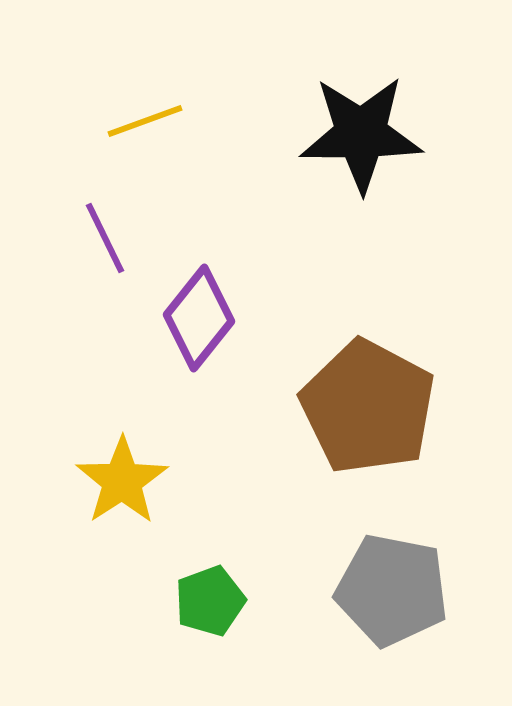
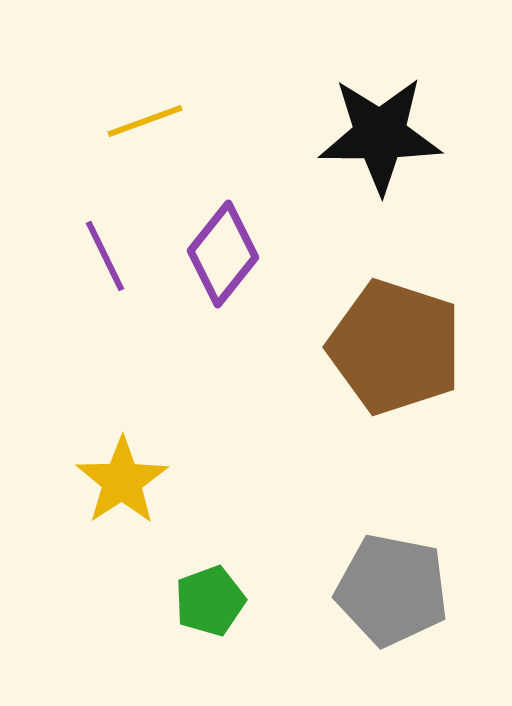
black star: moved 19 px right, 1 px down
purple line: moved 18 px down
purple diamond: moved 24 px right, 64 px up
brown pentagon: moved 27 px right, 60 px up; rotated 10 degrees counterclockwise
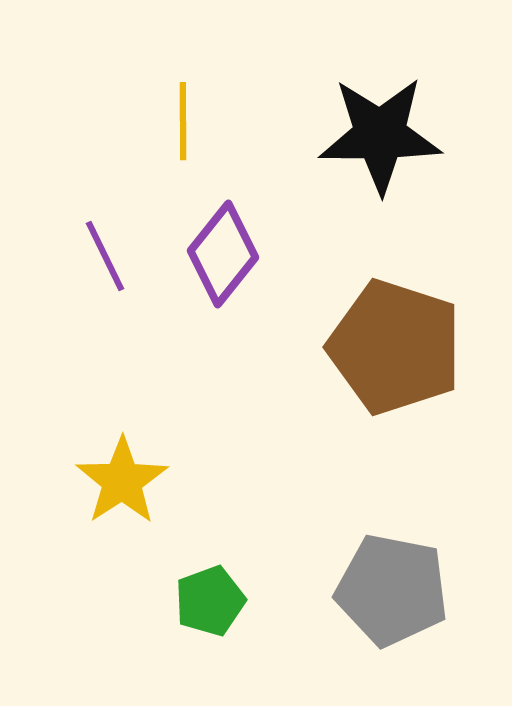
yellow line: moved 38 px right; rotated 70 degrees counterclockwise
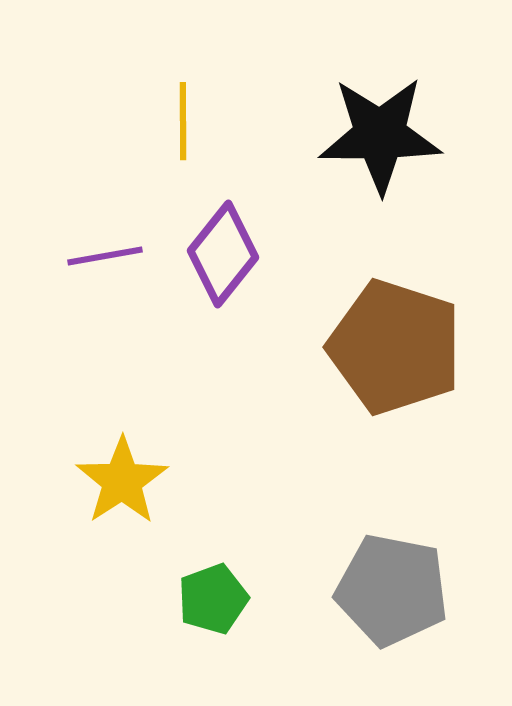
purple line: rotated 74 degrees counterclockwise
green pentagon: moved 3 px right, 2 px up
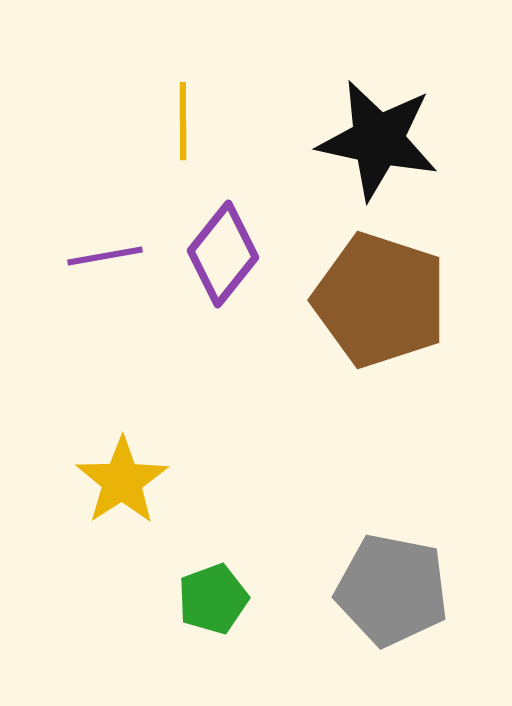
black star: moved 2 px left, 5 px down; rotated 12 degrees clockwise
brown pentagon: moved 15 px left, 47 px up
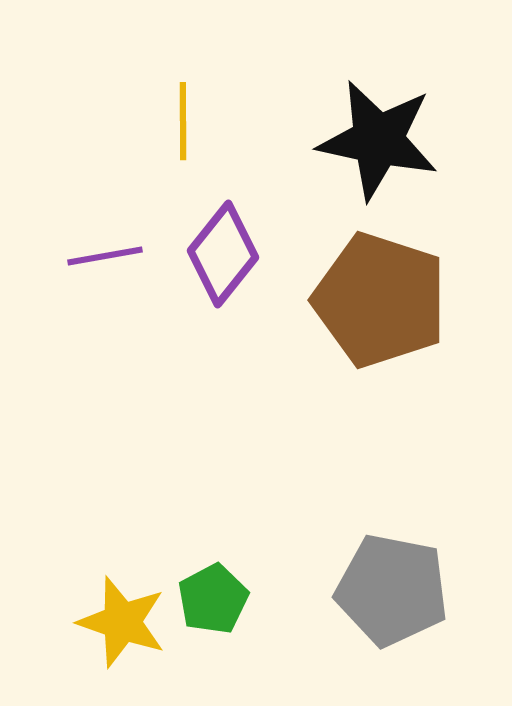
yellow star: moved 141 px down; rotated 20 degrees counterclockwise
green pentagon: rotated 8 degrees counterclockwise
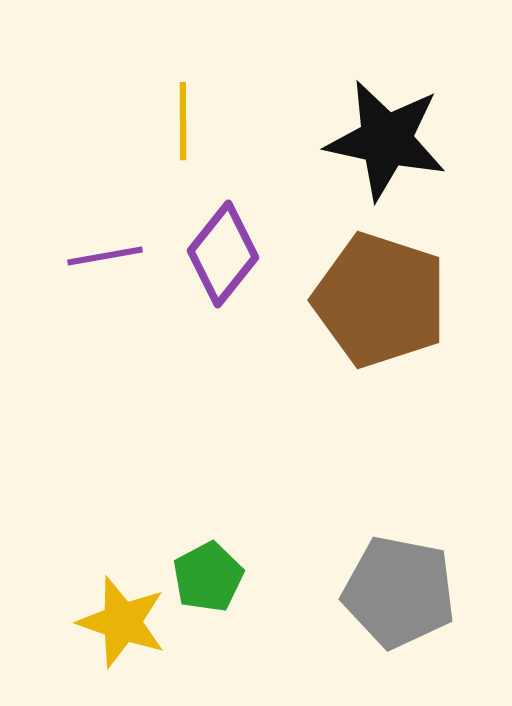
black star: moved 8 px right
gray pentagon: moved 7 px right, 2 px down
green pentagon: moved 5 px left, 22 px up
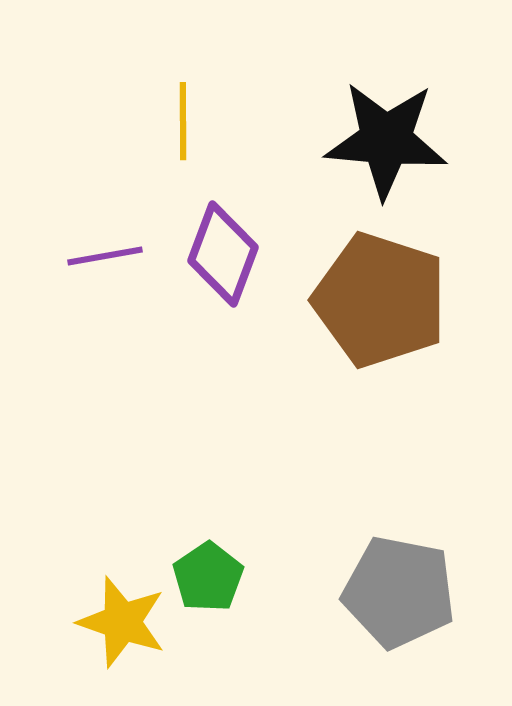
black star: rotated 7 degrees counterclockwise
purple diamond: rotated 18 degrees counterclockwise
green pentagon: rotated 6 degrees counterclockwise
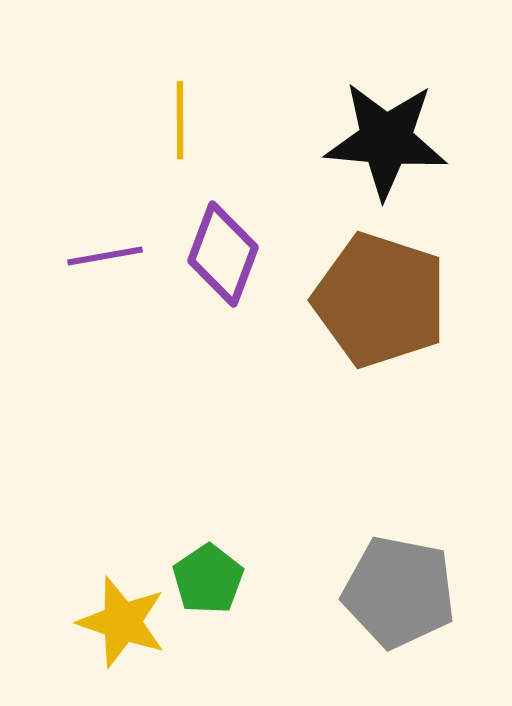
yellow line: moved 3 px left, 1 px up
green pentagon: moved 2 px down
